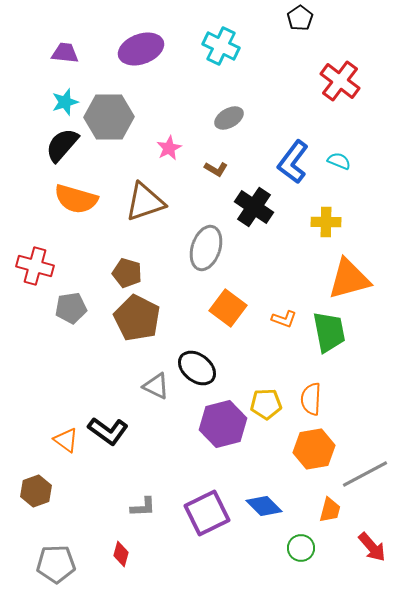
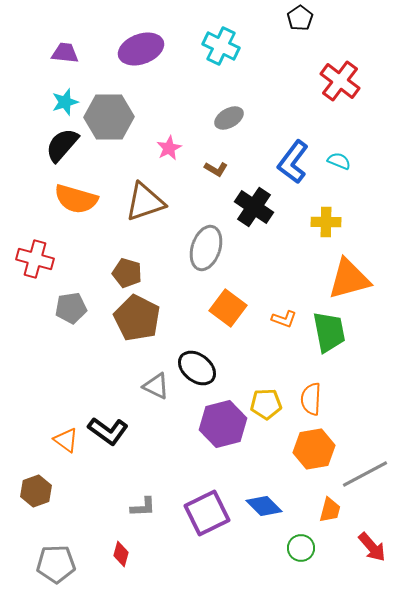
red cross at (35, 266): moved 7 px up
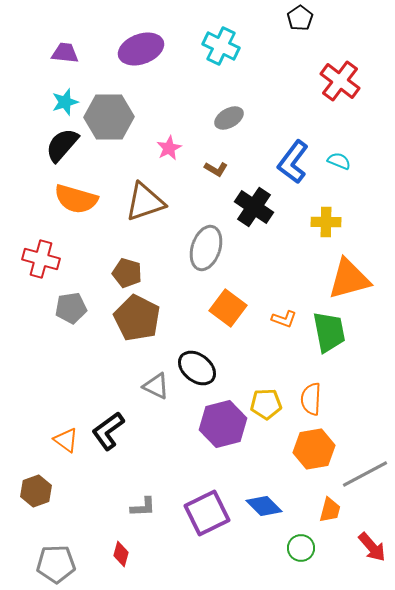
red cross at (35, 259): moved 6 px right
black L-shape at (108, 431): rotated 108 degrees clockwise
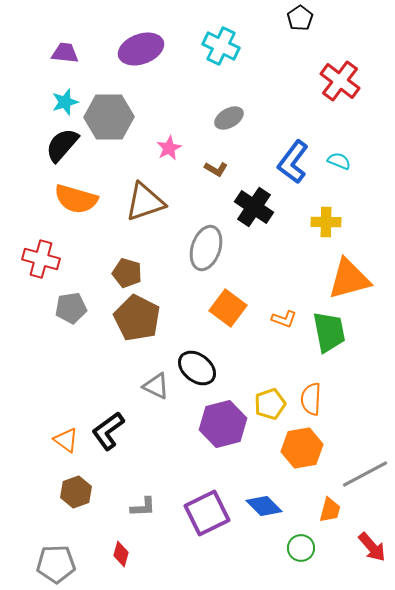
yellow pentagon at (266, 404): moved 4 px right; rotated 16 degrees counterclockwise
orange hexagon at (314, 449): moved 12 px left, 1 px up
brown hexagon at (36, 491): moved 40 px right, 1 px down
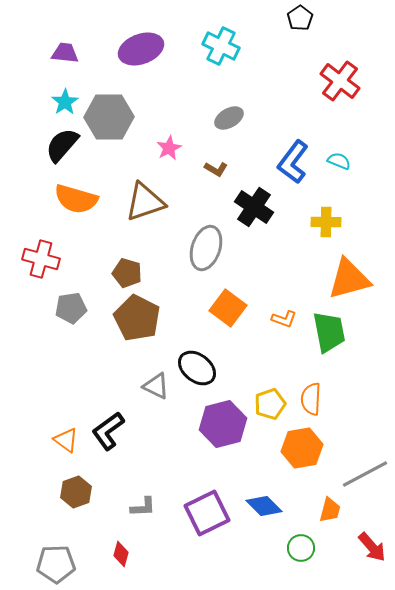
cyan star at (65, 102): rotated 16 degrees counterclockwise
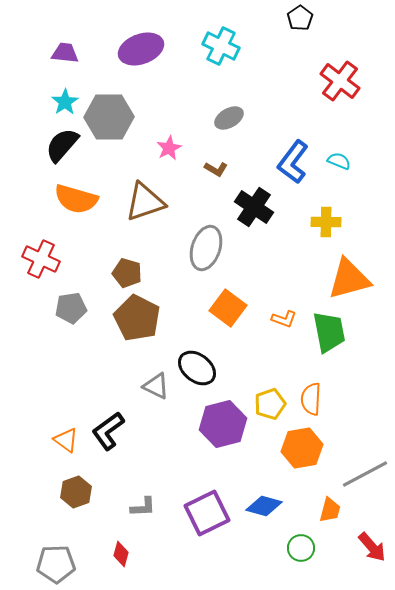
red cross at (41, 259): rotated 9 degrees clockwise
blue diamond at (264, 506): rotated 30 degrees counterclockwise
